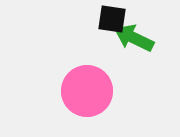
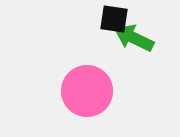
black square: moved 2 px right
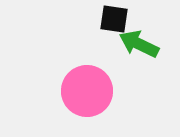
green arrow: moved 5 px right, 6 px down
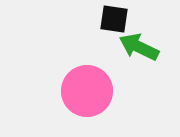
green arrow: moved 3 px down
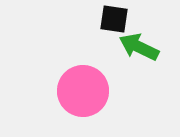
pink circle: moved 4 px left
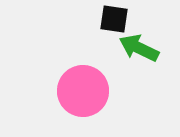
green arrow: moved 1 px down
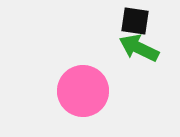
black square: moved 21 px right, 2 px down
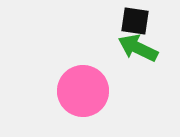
green arrow: moved 1 px left
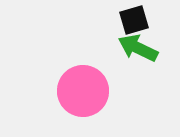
black square: moved 1 px left, 1 px up; rotated 24 degrees counterclockwise
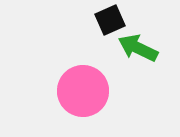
black square: moved 24 px left; rotated 8 degrees counterclockwise
